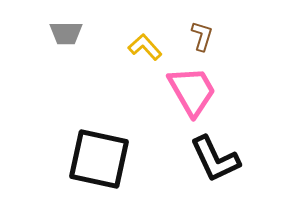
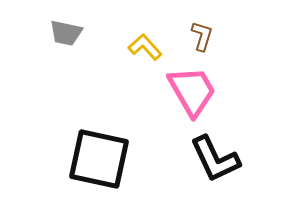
gray trapezoid: rotated 12 degrees clockwise
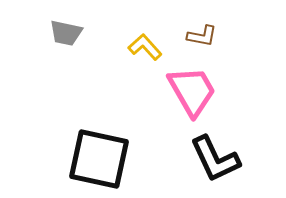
brown L-shape: rotated 84 degrees clockwise
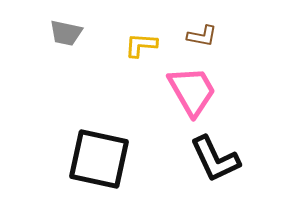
yellow L-shape: moved 4 px left, 2 px up; rotated 44 degrees counterclockwise
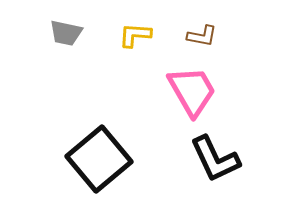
yellow L-shape: moved 6 px left, 10 px up
black square: rotated 38 degrees clockwise
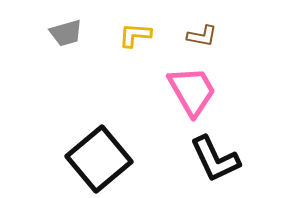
gray trapezoid: rotated 28 degrees counterclockwise
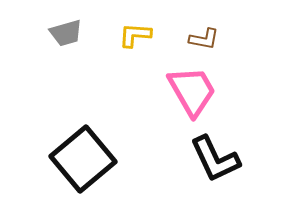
brown L-shape: moved 2 px right, 3 px down
black square: moved 16 px left
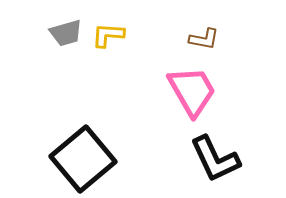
yellow L-shape: moved 27 px left
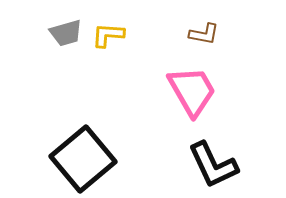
brown L-shape: moved 5 px up
black L-shape: moved 2 px left, 6 px down
